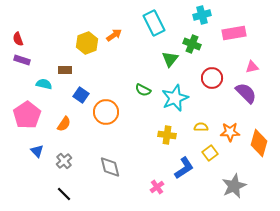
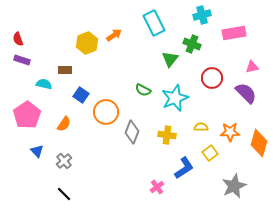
gray diamond: moved 22 px right, 35 px up; rotated 35 degrees clockwise
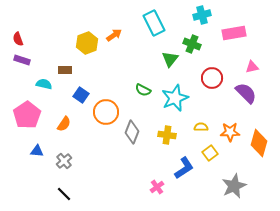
blue triangle: rotated 40 degrees counterclockwise
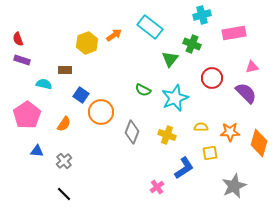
cyan rectangle: moved 4 px left, 4 px down; rotated 25 degrees counterclockwise
orange circle: moved 5 px left
yellow cross: rotated 12 degrees clockwise
yellow square: rotated 28 degrees clockwise
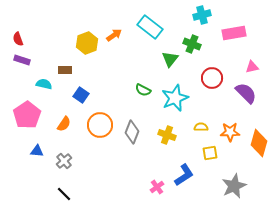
orange circle: moved 1 px left, 13 px down
blue L-shape: moved 7 px down
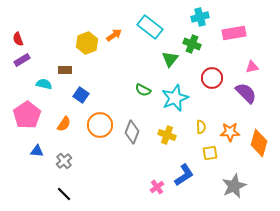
cyan cross: moved 2 px left, 2 px down
purple rectangle: rotated 49 degrees counterclockwise
yellow semicircle: rotated 88 degrees clockwise
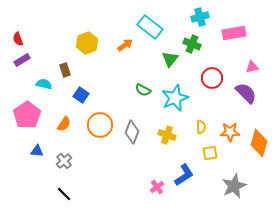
orange arrow: moved 11 px right, 10 px down
brown rectangle: rotated 72 degrees clockwise
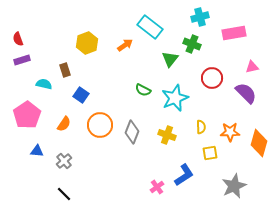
purple rectangle: rotated 14 degrees clockwise
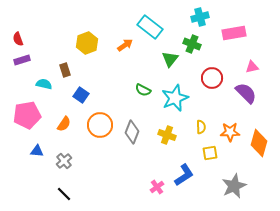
pink pentagon: rotated 24 degrees clockwise
